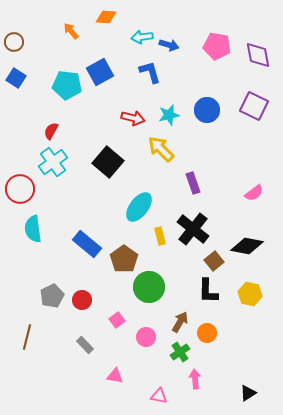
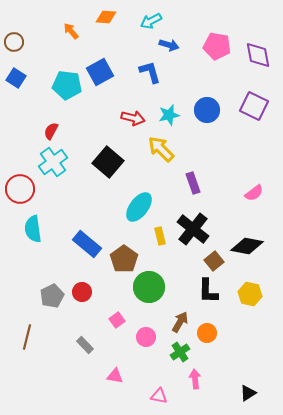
cyan arrow at (142, 37): moved 9 px right, 16 px up; rotated 20 degrees counterclockwise
red circle at (82, 300): moved 8 px up
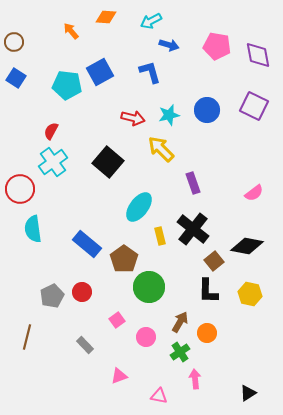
pink triangle at (115, 376): moved 4 px right; rotated 30 degrees counterclockwise
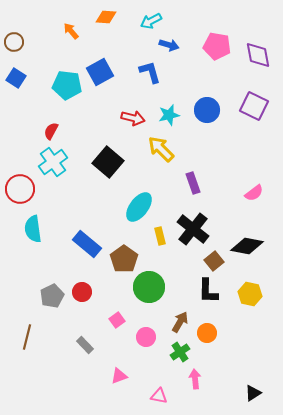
black triangle at (248, 393): moved 5 px right
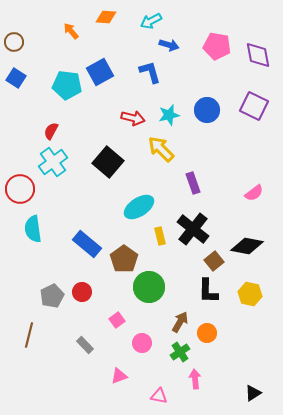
cyan ellipse at (139, 207): rotated 20 degrees clockwise
brown line at (27, 337): moved 2 px right, 2 px up
pink circle at (146, 337): moved 4 px left, 6 px down
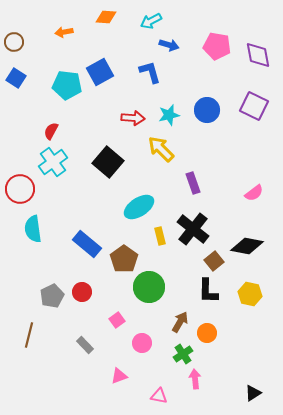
orange arrow at (71, 31): moved 7 px left, 1 px down; rotated 60 degrees counterclockwise
red arrow at (133, 118): rotated 10 degrees counterclockwise
green cross at (180, 352): moved 3 px right, 2 px down
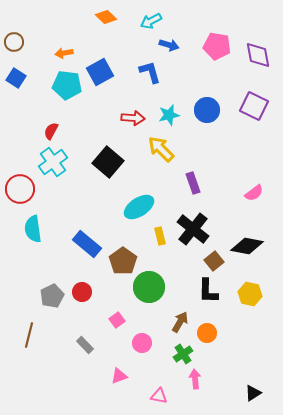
orange diamond at (106, 17): rotated 40 degrees clockwise
orange arrow at (64, 32): moved 21 px down
brown pentagon at (124, 259): moved 1 px left, 2 px down
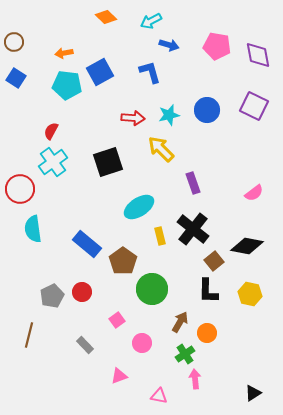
black square at (108, 162): rotated 32 degrees clockwise
green circle at (149, 287): moved 3 px right, 2 px down
green cross at (183, 354): moved 2 px right
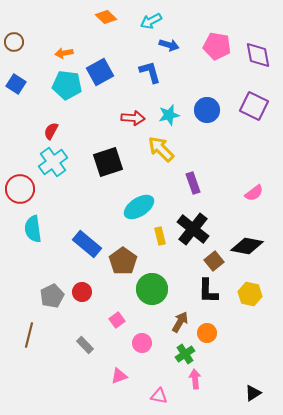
blue square at (16, 78): moved 6 px down
